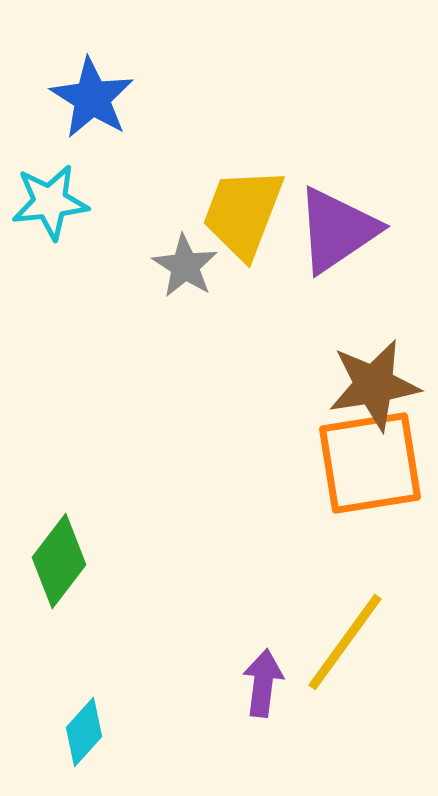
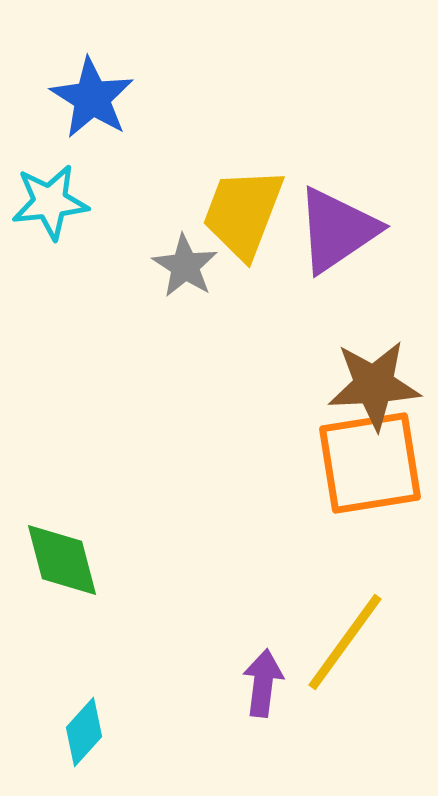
brown star: rotated 6 degrees clockwise
green diamond: moved 3 px right, 1 px up; rotated 52 degrees counterclockwise
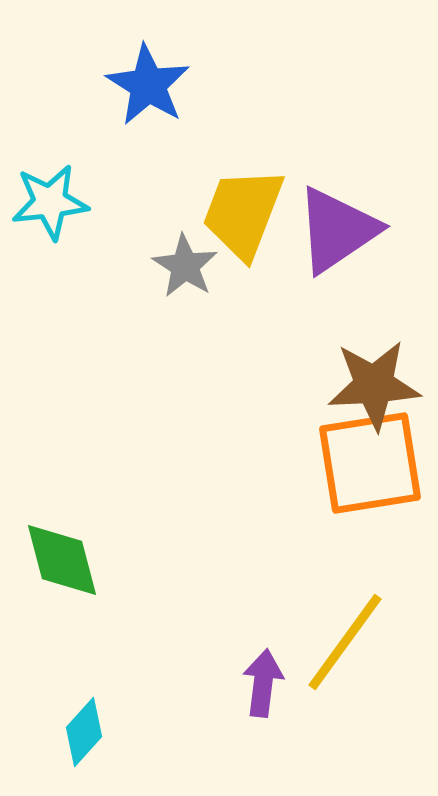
blue star: moved 56 px right, 13 px up
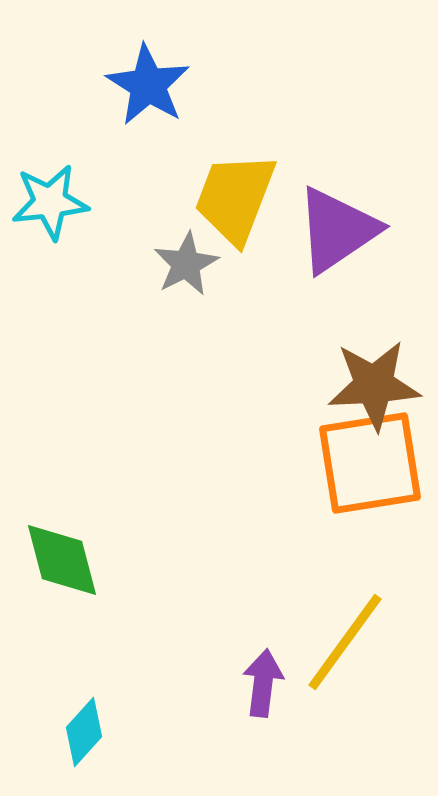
yellow trapezoid: moved 8 px left, 15 px up
gray star: moved 1 px right, 2 px up; rotated 12 degrees clockwise
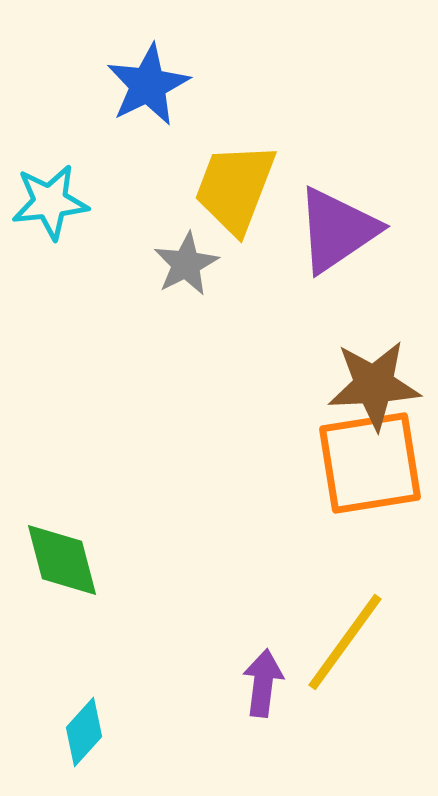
blue star: rotated 14 degrees clockwise
yellow trapezoid: moved 10 px up
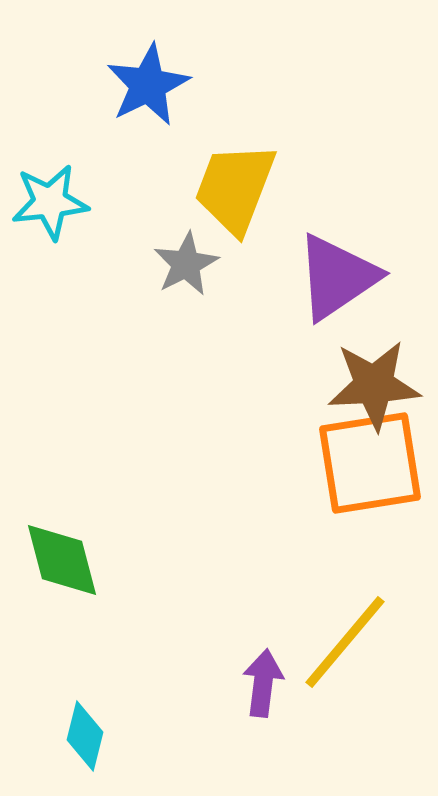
purple triangle: moved 47 px down
yellow line: rotated 4 degrees clockwise
cyan diamond: moved 1 px right, 4 px down; rotated 28 degrees counterclockwise
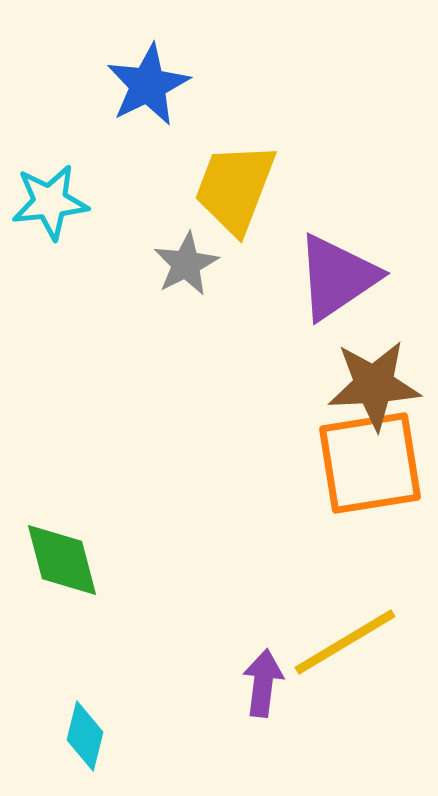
yellow line: rotated 19 degrees clockwise
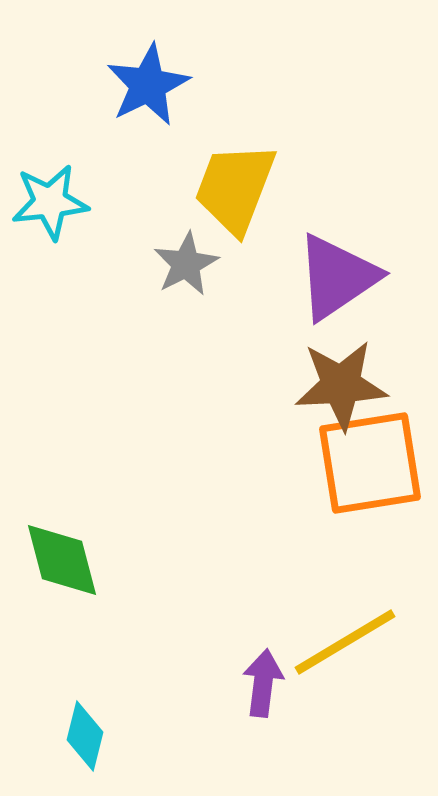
brown star: moved 33 px left
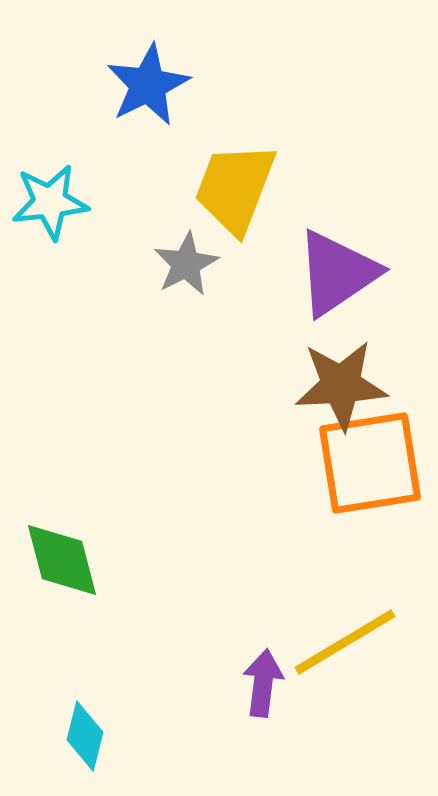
purple triangle: moved 4 px up
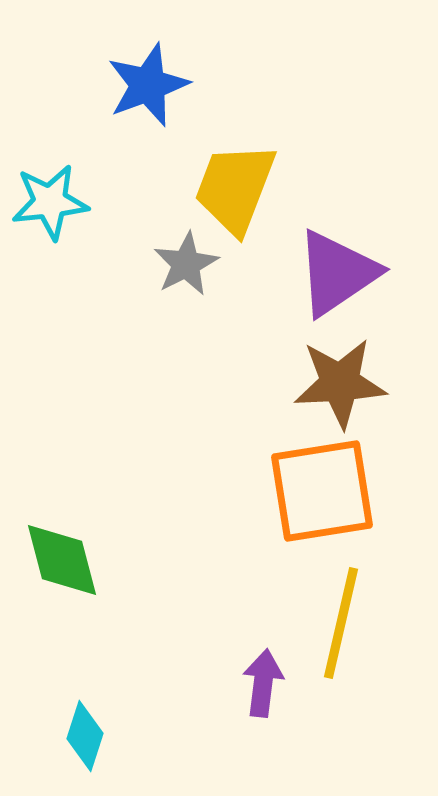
blue star: rotated 6 degrees clockwise
brown star: moved 1 px left, 2 px up
orange square: moved 48 px left, 28 px down
yellow line: moved 4 px left, 19 px up; rotated 46 degrees counterclockwise
cyan diamond: rotated 4 degrees clockwise
